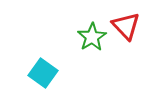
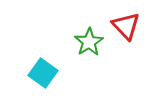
green star: moved 3 px left, 5 px down
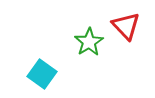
cyan square: moved 1 px left, 1 px down
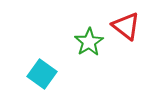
red triangle: rotated 8 degrees counterclockwise
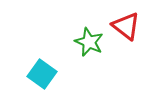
green star: rotated 16 degrees counterclockwise
